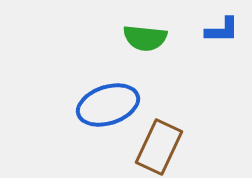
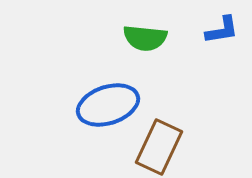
blue L-shape: rotated 9 degrees counterclockwise
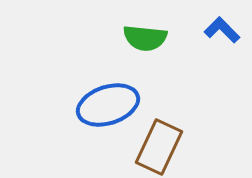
blue L-shape: rotated 126 degrees counterclockwise
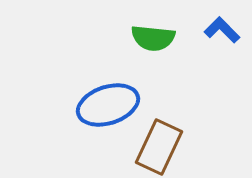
green semicircle: moved 8 px right
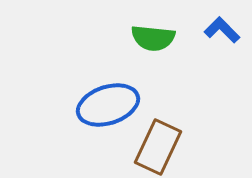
brown rectangle: moved 1 px left
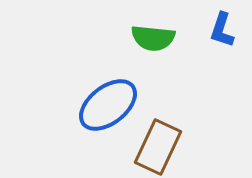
blue L-shape: rotated 117 degrees counterclockwise
blue ellipse: rotated 20 degrees counterclockwise
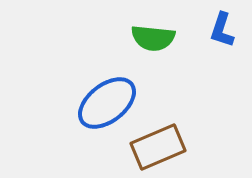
blue ellipse: moved 1 px left, 2 px up
brown rectangle: rotated 42 degrees clockwise
